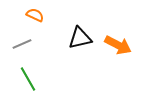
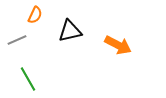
orange semicircle: rotated 90 degrees clockwise
black triangle: moved 10 px left, 7 px up
gray line: moved 5 px left, 4 px up
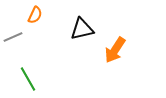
black triangle: moved 12 px right, 2 px up
gray line: moved 4 px left, 3 px up
orange arrow: moved 3 px left, 5 px down; rotated 96 degrees clockwise
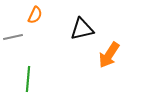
gray line: rotated 12 degrees clockwise
orange arrow: moved 6 px left, 5 px down
green line: rotated 35 degrees clockwise
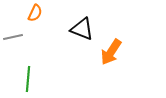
orange semicircle: moved 2 px up
black triangle: rotated 35 degrees clockwise
orange arrow: moved 2 px right, 3 px up
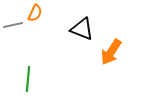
gray line: moved 12 px up
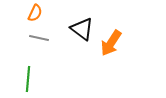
gray line: moved 26 px right, 13 px down; rotated 24 degrees clockwise
black triangle: rotated 15 degrees clockwise
orange arrow: moved 9 px up
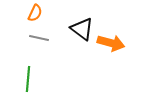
orange arrow: rotated 108 degrees counterclockwise
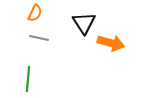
black triangle: moved 2 px right, 6 px up; rotated 20 degrees clockwise
